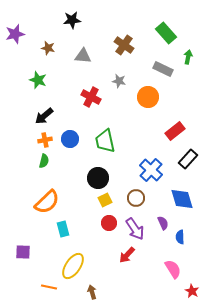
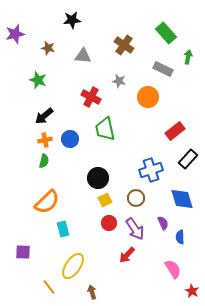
green trapezoid: moved 12 px up
blue cross: rotated 30 degrees clockwise
orange line: rotated 42 degrees clockwise
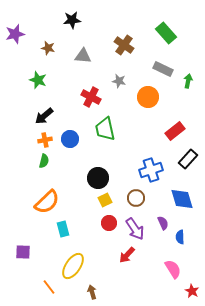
green arrow: moved 24 px down
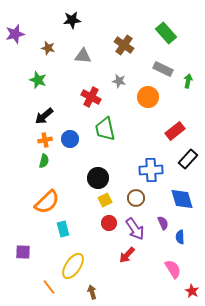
blue cross: rotated 15 degrees clockwise
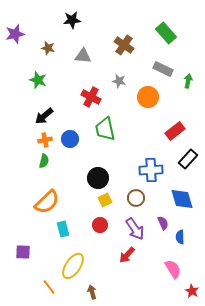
red circle: moved 9 px left, 2 px down
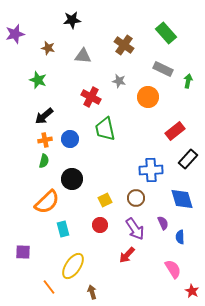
black circle: moved 26 px left, 1 px down
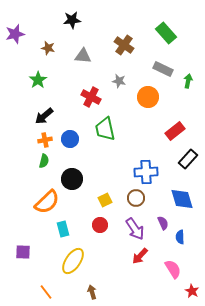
green star: rotated 18 degrees clockwise
blue cross: moved 5 px left, 2 px down
red arrow: moved 13 px right, 1 px down
yellow ellipse: moved 5 px up
orange line: moved 3 px left, 5 px down
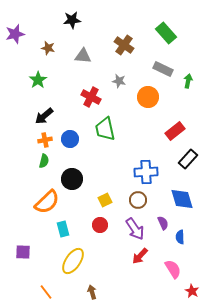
brown circle: moved 2 px right, 2 px down
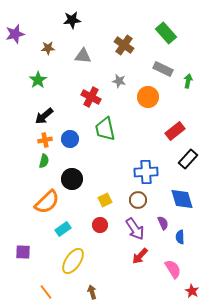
brown star: rotated 16 degrees counterclockwise
cyan rectangle: rotated 70 degrees clockwise
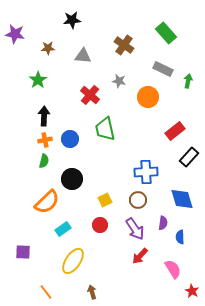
purple star: rotated 24 degrees clockwise
red cross: moved 1 px left, 2 px up; rotated 12 degrees clockwise
black arrow: rotated 132 degrees clockwise
black rectangle: moved 1 px right, 2 px up
purple semicircle: rotated 32 degrees clockwise
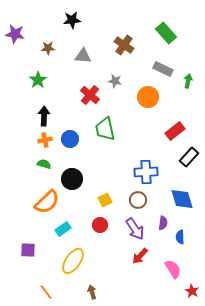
gray star: moved 4 px left
green semicircle: moved 3 px down; rotated 88 degrees counterclockwise
purple square: moved 5 px right, 2 px up
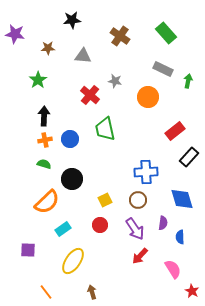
brown cross: moved 4 px left, 9 px up
